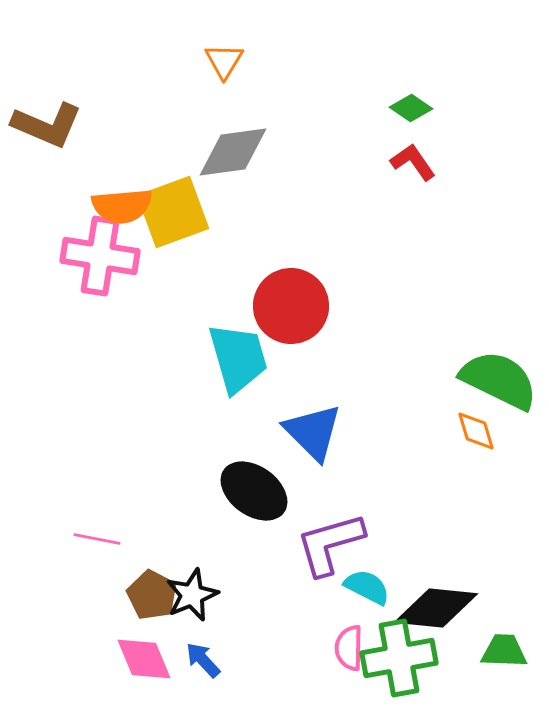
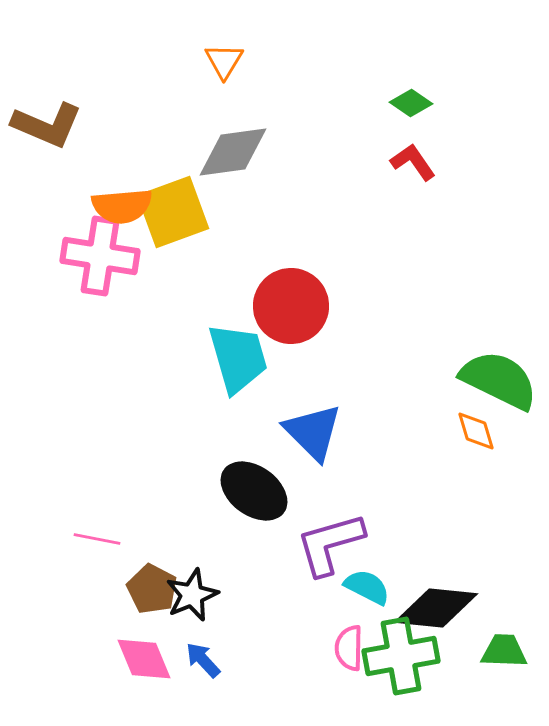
green diamond: moved 5 px up
brown pentagon: moved 6 px up
green cross: moved 2 px right, 2 px up
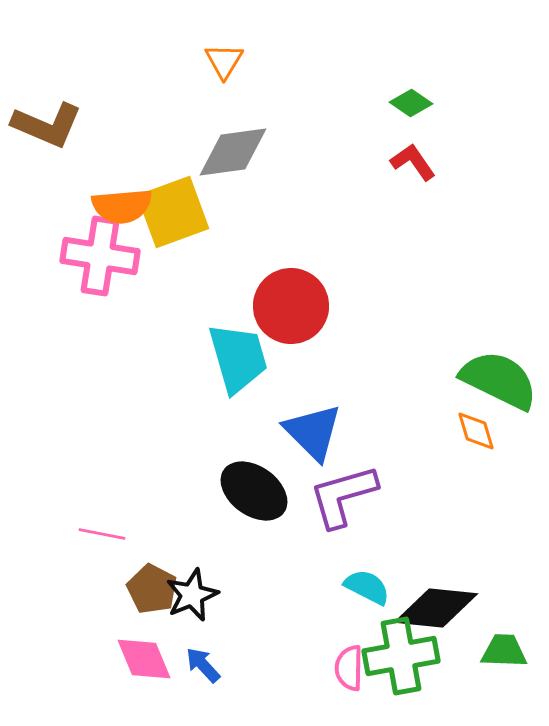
pink line: moved 5 px right, 5 px up
purple L-shape: moved 13 px right, 48 px up
pink semicircle: moved 20 px down
blue arrow: moved 5 px down
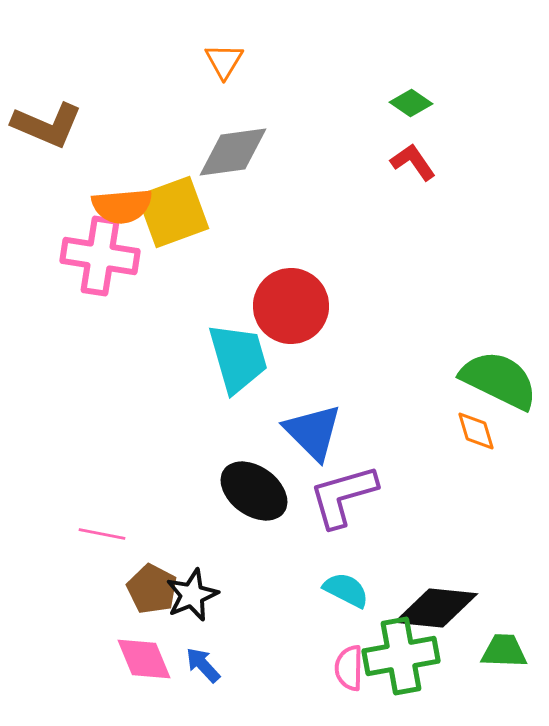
cyan semicircle: moved 21 px left, 3 px down
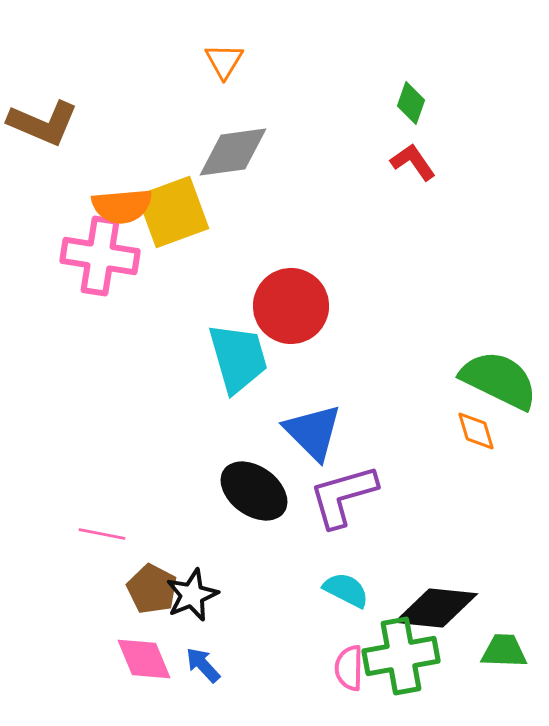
green diamond: rotated 75 degrees clockwise
brown L-shape: moved 4 px left, 2 px up
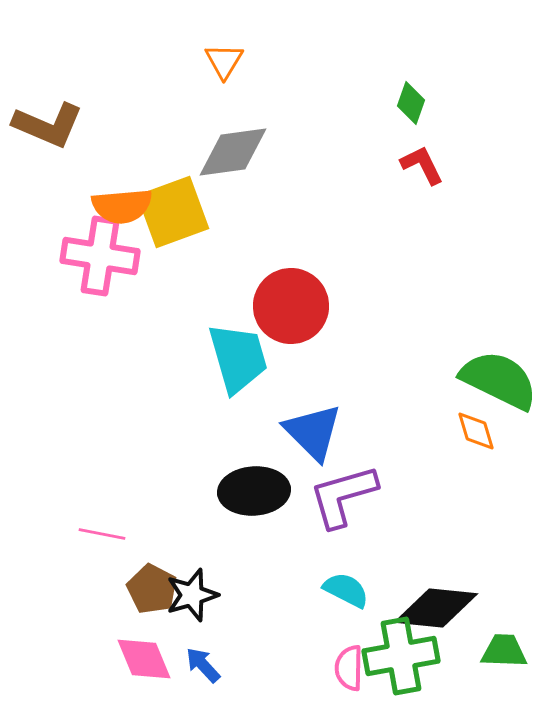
brown L-shape: moved 5 px right, 2 px down
red L-shape: moved 9 px right, 3 px down; rotated 9 degrees clockwise
black ellipse: rotated 40 degrees counterclockwise
black star: rotated 6 degrees clockwise
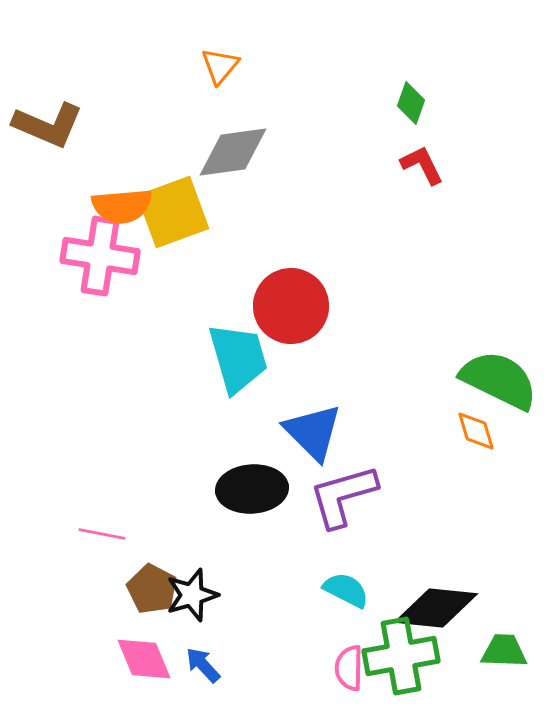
orange triangle: moved 4 px left, 5 px down; rotated 9 degrees clockwise
black ellipse: moved 2 px left, 2 px up
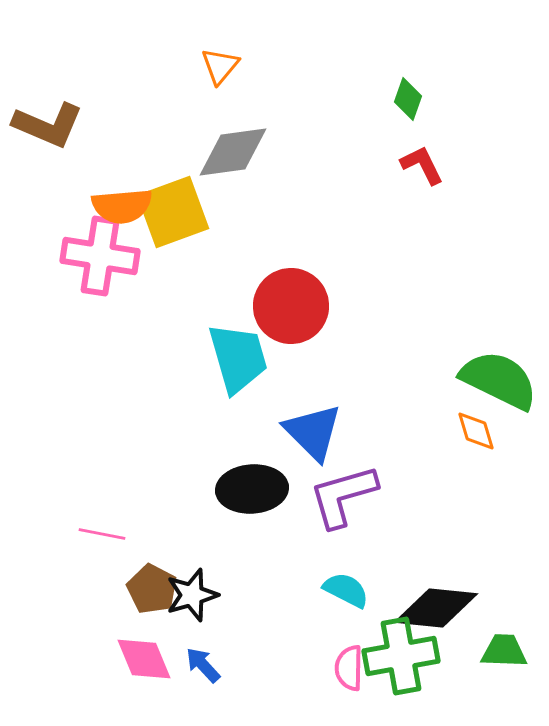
green diamond: moved 3 px left, 4 px up
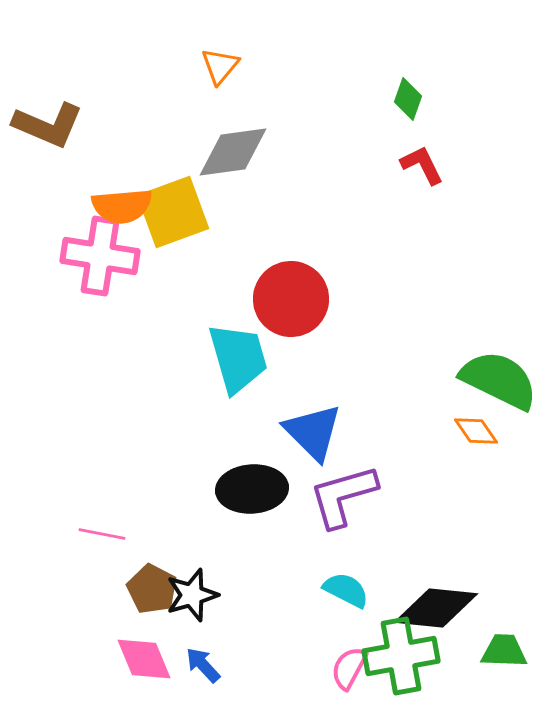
red circle: moved 7 px up
orange diamond: rotated 18 degrees counterclockwise
pink semicircle: rotated 27 degrees clockwise
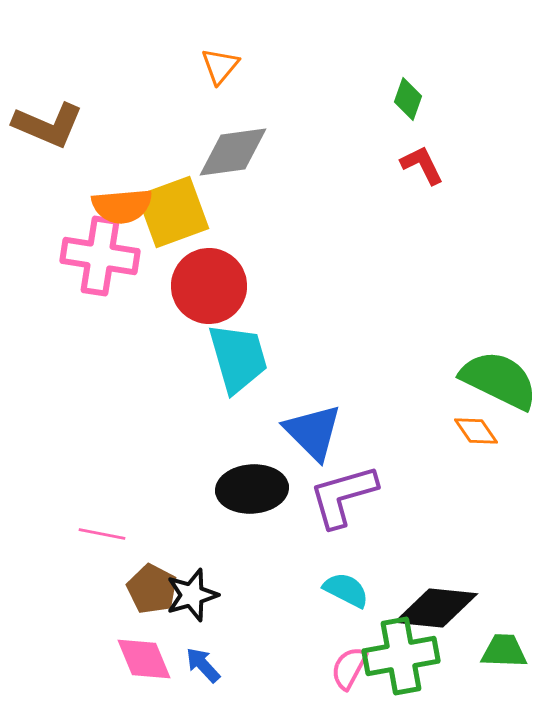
red circle: moved 82 px left, 13 px up
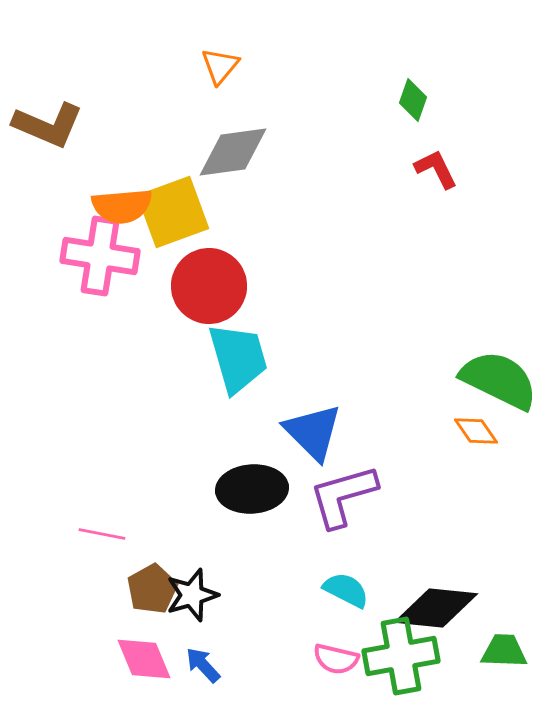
green diamond: moved 5 px right, 1 px down
red L-shape: moved 14 px right, 4 px down
brown pentagon: rotated 15 degrees clockwise
pink semicircle: moved 13 px left, 9 px up; rotated 105 degrees counterclockwise
